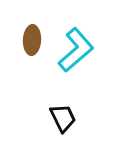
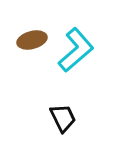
brown ellipse: rotated 72 degrees clockwise
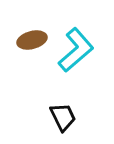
black trapezoid: moved 1 px up
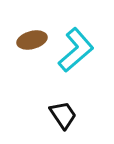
black trapezoid: moved 2 px up; rotated 8 degrees counterclockwise
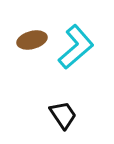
cyan L-shape: moved 3 px up
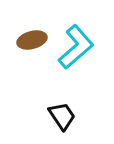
black trapezoid: moved 1 px left, 1 px down
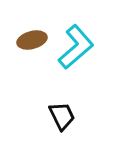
black trapezoid: rotated 8 degrees clockwise
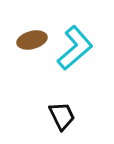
cyan L-shape: moved 1 px left, 1 px down
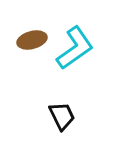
cyan L-shape: rotated 6 degrees clockwise
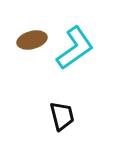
black trapezoid: rotated 12 degrees clockwise
